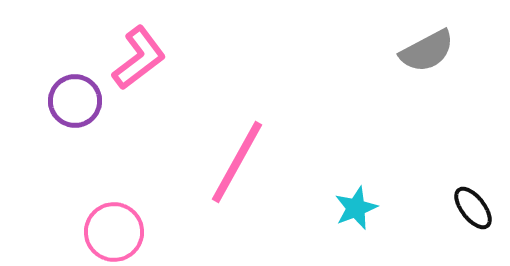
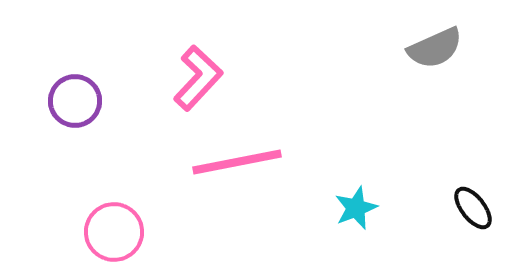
gray semicircle: moved 8 px right, 3 px up; rotated 4 degrees clockwise
pink L-shape: moved 59 px right, 20 px down; rotated 10 degrees counterclockwise
pink line: rotated 50 degrees clockwise
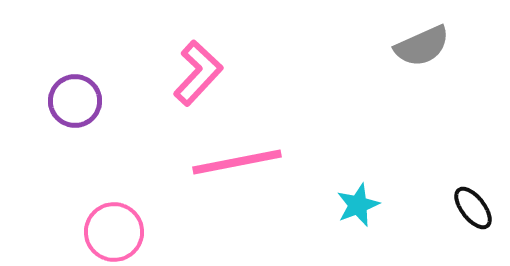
gray semicircle: moved 13 px left, 2 px up
pink L-shape: moved 5 px up
cyan star: moved 2 px right, 3 px up
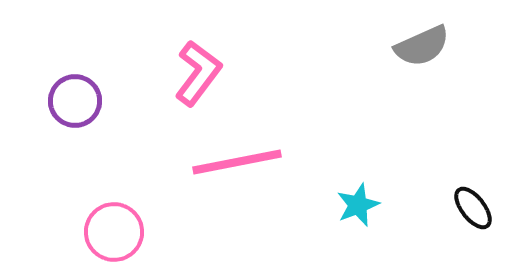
pink L-shape: rotated 6 degrees counterclockwise
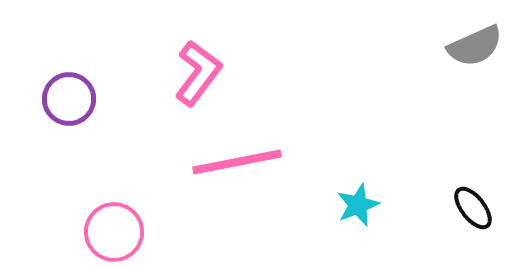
gray semicircle: moved 53 px right
purple circle: moved 6 px left, 2 px up
